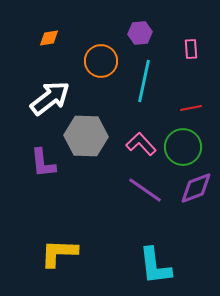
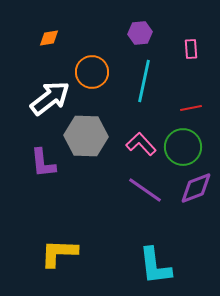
orange circle: moved 9 px left, 11 px down
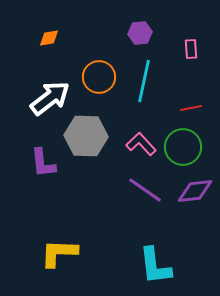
orange circle: moved 7 px right, 5 px down
purple diamond: moved 1 px left, 3 px down; rotated 15 degrees clockwise
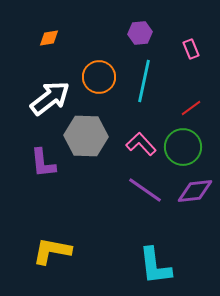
pink rectangle: rotated 18 degrees counterclockwise
red line: rotated 25 degrees counterclockwise
yellow L-shape: moved 7 px left, 2 px up; rotated 9 degrees clockwise
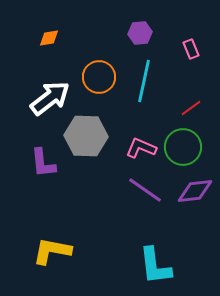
pink L-shape: moved 4 px down; rotated 24 degrees counterclockwise
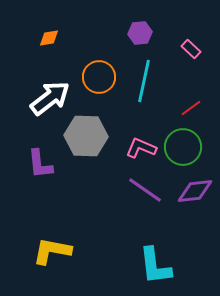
pink rectangle: rotated 24 degrees counterclockwise
purple L-shape: moved 3 px left, 1 px down
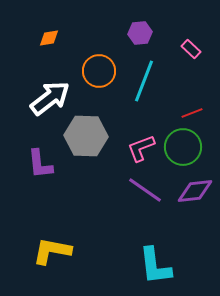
orange circle: moved 6 px up
cyan line: rotated 9 degrees clockwise
red line: moved 1 px right, 5 px down; rotated 15 degrees clockwise
pink L-shape: rotated 44 degrees counterclockwise
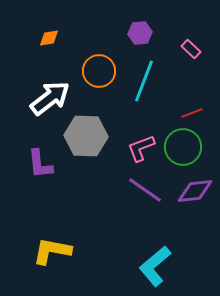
cyan L-shape: rotated 57 degrees clockwise
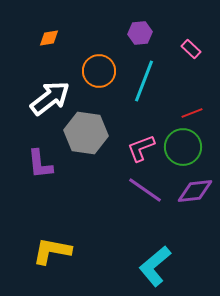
gray hexagon: moved 3 px up; rotated 6 degrees clockwise
